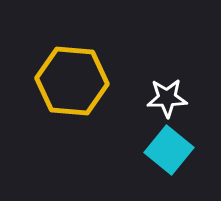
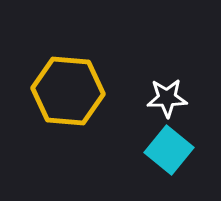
yellow hexagon: moved 4 px left, 10 px down
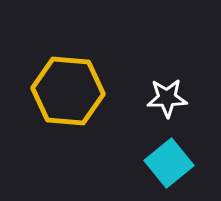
cyan square: moved 13 px down; rotated 12 degrees clockwise
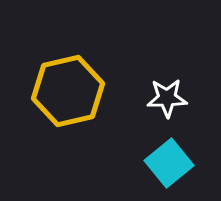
yellow hexagon: rotated 18 degrees counterclockwise
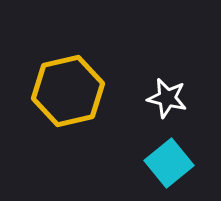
white star: rotated 15 degrees clockwise
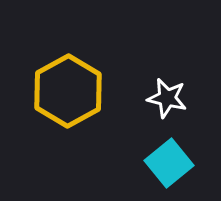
yellow hexagon: rotated 16 degrees counterclockwise
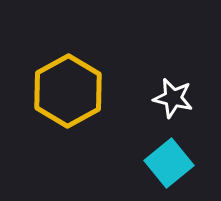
white star: moved 6 px right
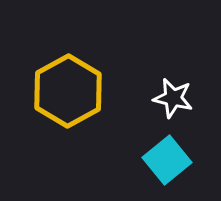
cyan square: moved 2 px left, 3 px up
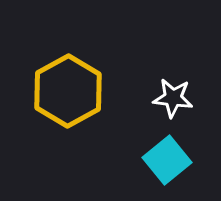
white star: rotated 6 degrees counterclockwise
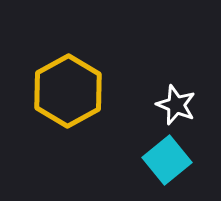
white star: moved 3 px right, 7 px down; rotated 15 degrees clockwise
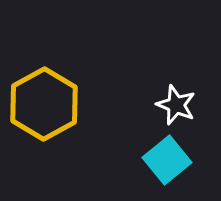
yellow hexagon: moved 24 px left, 13 px down
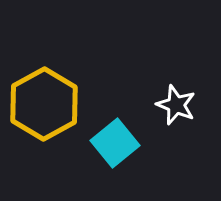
cyan square: moved 52 px left, 17 px up
